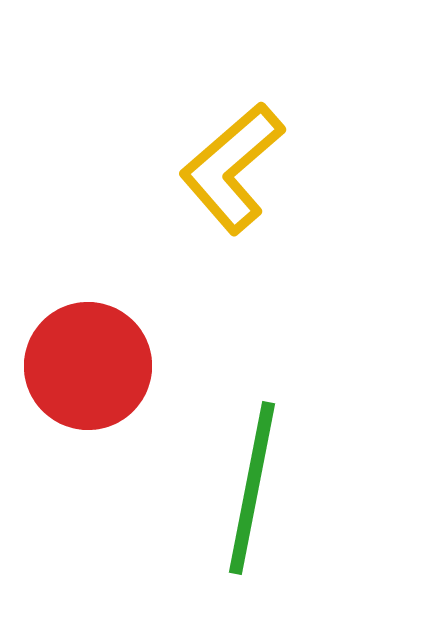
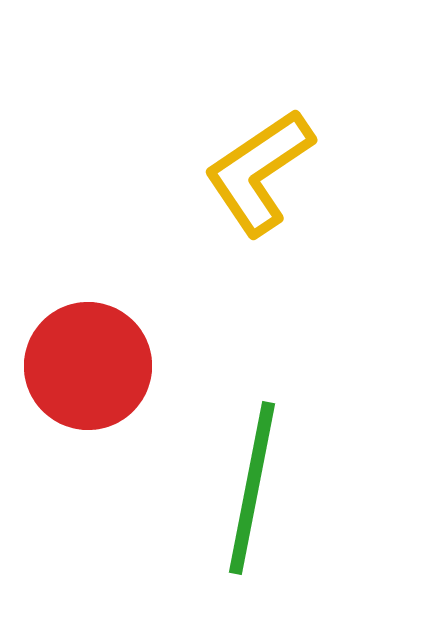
yellow L-shape: moved 27 px right, 4 px down; rotated 7 degrees clockwise
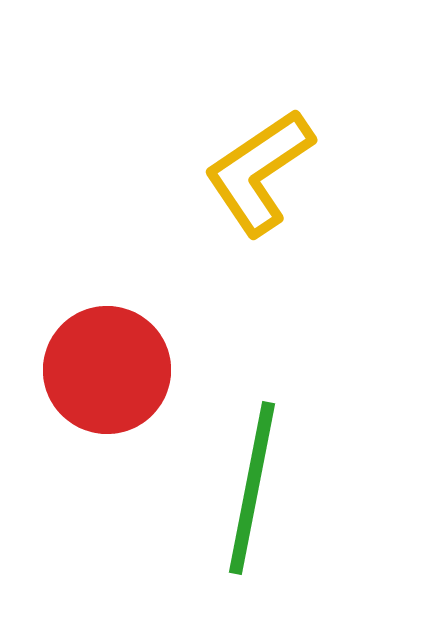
red circle: moved 19 px right, 4 px down
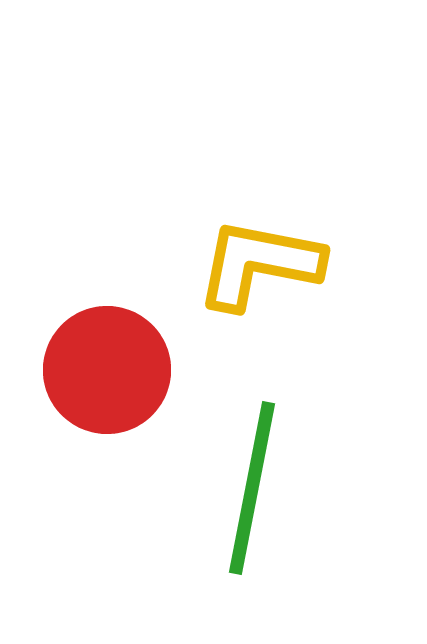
yellow L-shape: moved 92 px down; rotated 45 degrees clockwise
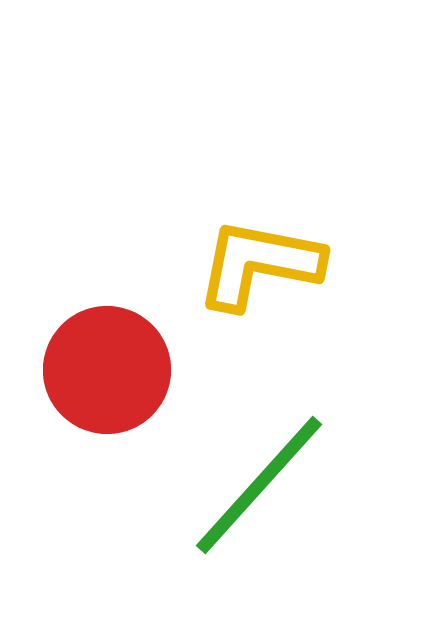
green line: moved 7 px right, 3 px up; rotated 31 degrees clockwise
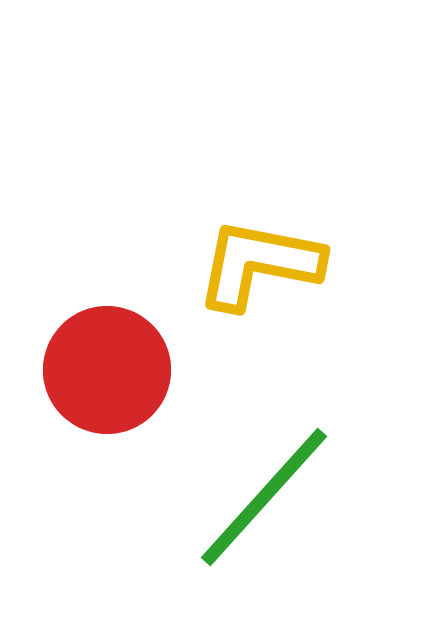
green line: moved 5 px right, 12 px down
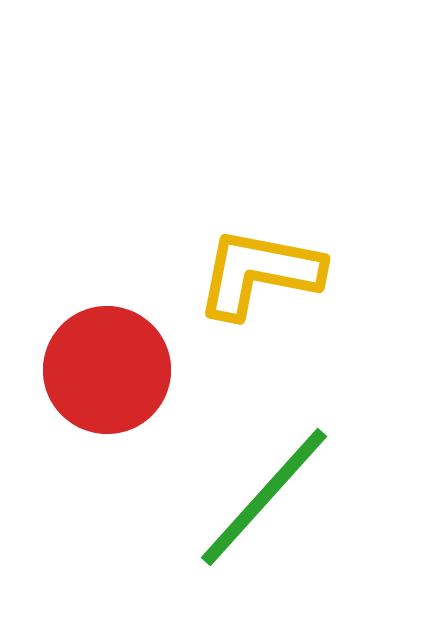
yellow L-shape: moved 9 px down
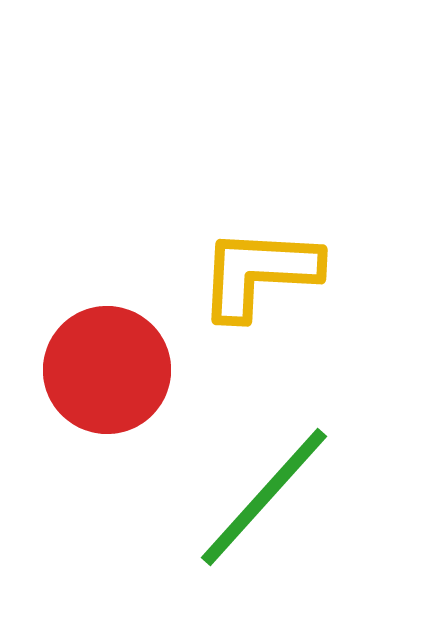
yellow L-shape: rotated 8 degrees counterclockwise
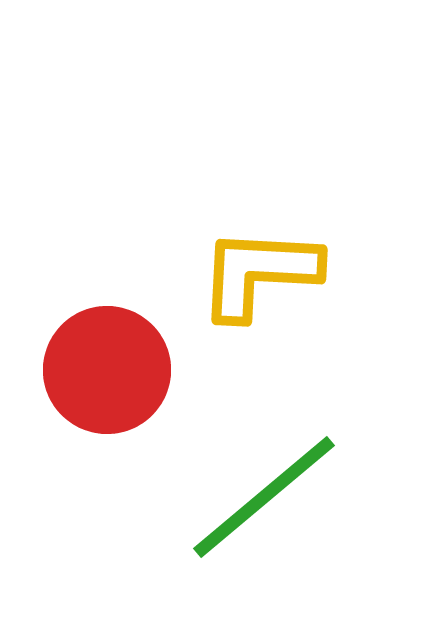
green line: rotated 8 degrees clockwise
